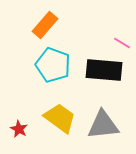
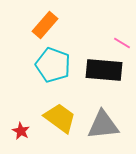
red star: moved 2 px right, 2 px down
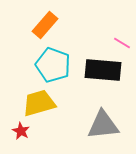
black rectangle: moved 1 px left
yellow trapezoid: moved 21 px left, 15 px up; rotated 52 degrees counterclockwise
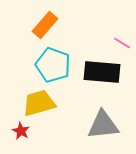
black rectangle: moved 1 px left, 2 px down
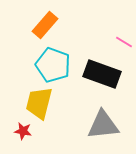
pink line: moved 2 px right, 1 px up
black rectangle: moved 2 px down; rotated 15 degrees clockwise
yellow trapezoid: rotated 60 degrees counterclockwise
red star: moved 2 px right; rotated 18 degrees counterclockwise
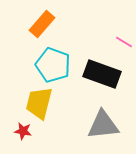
orange rectangle: moved 3 px left, 1 px up
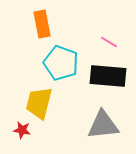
orange rectangle: rotated 52 degrees counterclockwise
pink line: moved 15 px left
cyan pentagon: moved 8 px right, 2 px up
black rectangle: moved 6 px right, 2 px down; rotated 15 degrees counterclockwise
red star: moved 1 px left, 1 px up
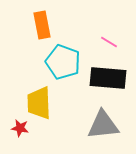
orange rectangle: moved 1 px down
cyan pentagon: moved 2 px right, 1 px up
black rectangle: moved 2 px down
yellow trapezoid: rotated 16 degrees counterclockwise
red star: moved 2 px left, 2 px up
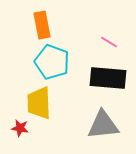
cyan pentagon: moved 11 px left
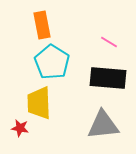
cyan pentagon: rotated 12 degrees clockwise
